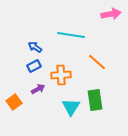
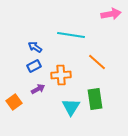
green rectangle: moved 1 px up
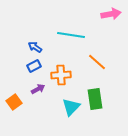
cyan triangle: rotated 12 degrees clockwise
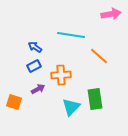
orange line: moved 2 px right, 6 px up
orange square: rotated 35 degrees counterclockwise
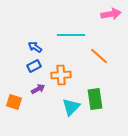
cyan line: rotated 8 degrees counterclockwise
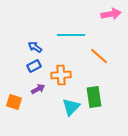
green rectangle: moved 1 px left, 2 px up
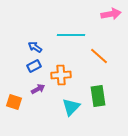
green rectangle: moved 4 px right, 1 px up
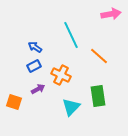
cyan line: rotated 64 degrees clockwise
orange cross: rotated 30 degrees clockwise
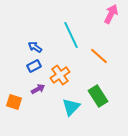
pink arrow: rotated 54 degrees counterclockwise
orange cross: moved 1 px left; rotated 30 degrees clockwise
green rectangle: rotated 25 degrees counterclockwise
